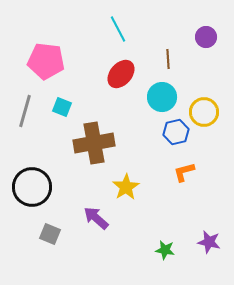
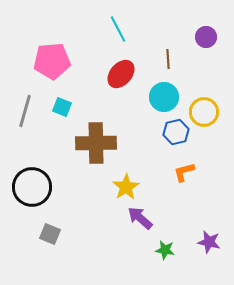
pink pentagon: moved 6 px right; rotated 12 degrees counterclockwise
cyan circle: moved 2 px right
brown cross: moved 2 px right; rotated 9 degrees clockwise
purple arrow: moved 44 px right
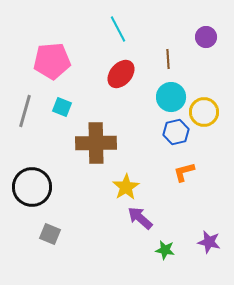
cyan circle: moved 7 px right
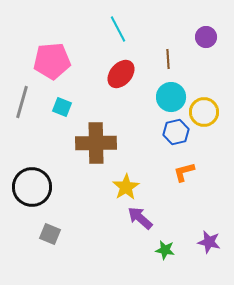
gray line: moved 3 px left, 9 px up
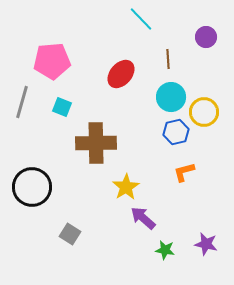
cyan line: moved 23 px right, 10 px up; rotated 16 degrees counterclockwise
purple arrow: moved 3 px right
gray square: moved 20 px right; rotated 10 degrees clockwise
purple star: moved 3 px left, 2 px down
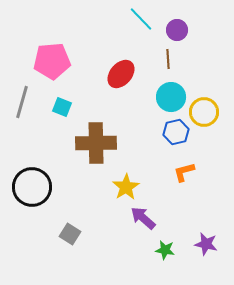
purple circle: moved 29 px left, 7 px up
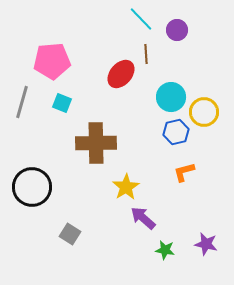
brown line: moved 22 px left, 5 px up
cyan square: moved 4 px up
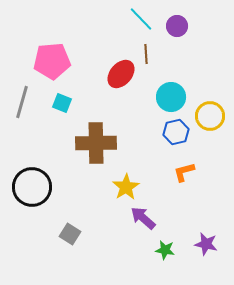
purple circle: moved 4 px up
yellow circle: moved 6 px right, 4 px down
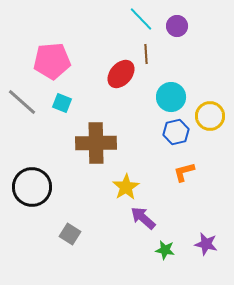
gray line: rotated 64 degrees counterclockwise
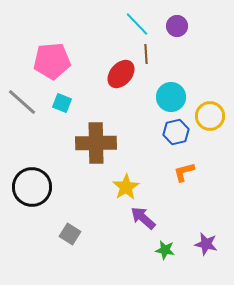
cyan line: moved 4 px left, 5 px down
